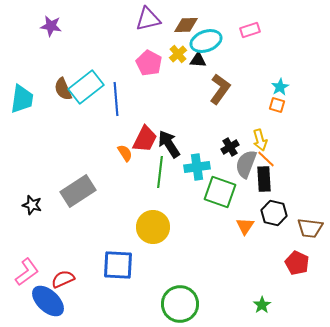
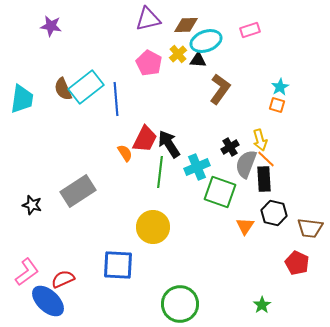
cyan cross: rotated 15 degrees counterclockwise
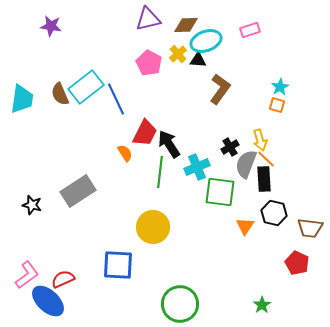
brown semicircle: moved 3 px left, 5 px down
blue line: rotated 20 degrees counterclockwise
red trapezoid: moved 6 px up
green square: rotated 12 degrees counterclockwise
pink L-shape: moved 3 px down
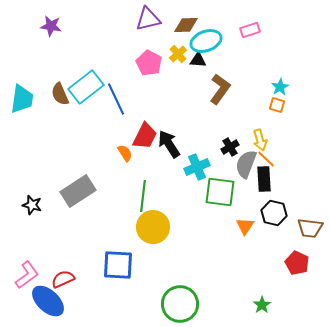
red trapezoid: moved 3 px down
green line: moved 17 px left, 24 px down
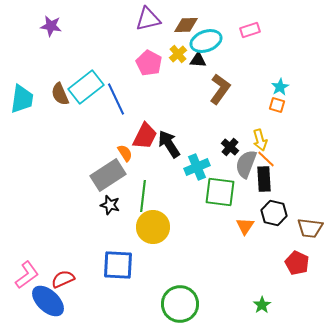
black cross: rotated 18 degrees counterclockwise
gray rectangle: moved 30 px right, 16 px up
black star: moved 78 px right
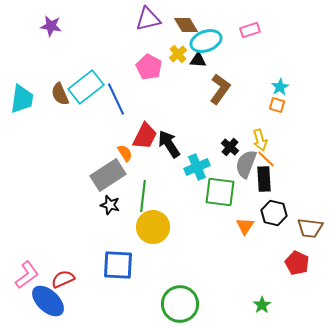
brown diamond: rotated 60 degrees clockwise
pink pentagon: moved 4 px down
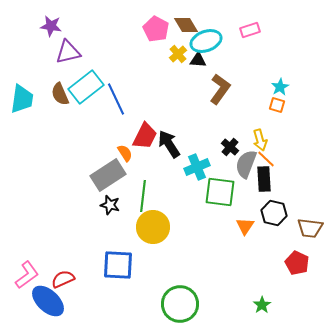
purple triangle: moved 80 px left, 33 px down
pink pentagon: moved 7 px right, 38 px up
